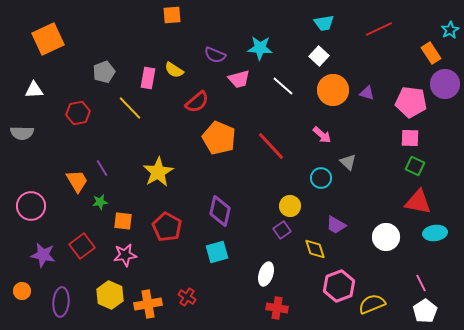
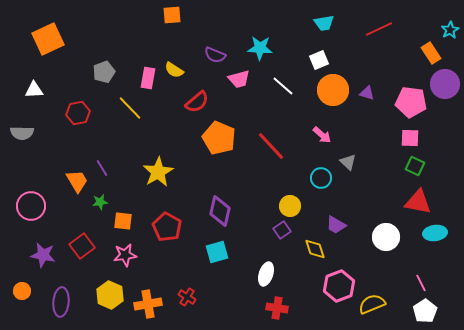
white square at (319, 56): moved 4 px down; rotated 24 degrees clockwise
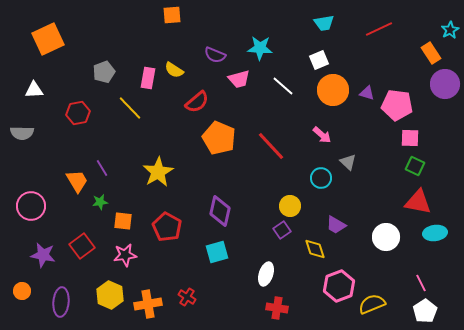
pink pentagon at (411, 102): moved 14 px left, 3 px down
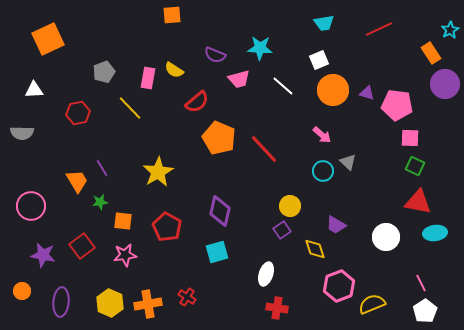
red line at (271, 146): moved 7 px left, 3 px down
cyan circle at (321, 178): moved 2 px right, 7 px up
yellow hexagon at (110, 295): moved 8 px down
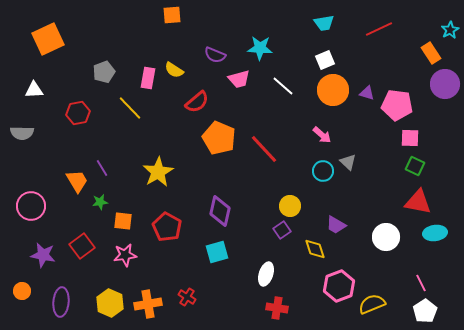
white square at (319, 60): moved 6 px right
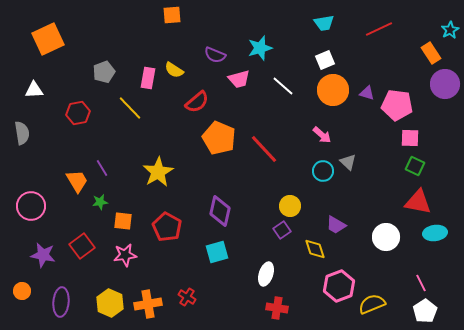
cyan star at (260, 48): rotated 20 degrees counterclockwise
gray semicircle at (22, 133): rotated 100 degrees counterclockwise
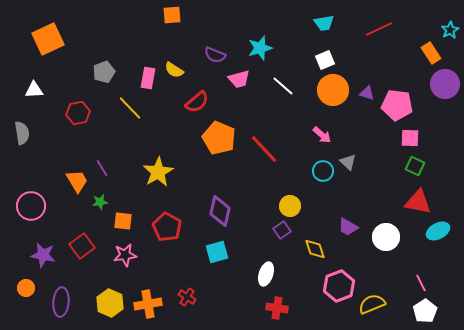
purple trapezoid at (336, 225): moved 12 px right, 2 px down
cyan ellipse at (435, 233): moved 3 px right, 2 px up; rotated 20 degrees counterclockwise
orange circle at (22, 291): moved 4 px right, 3 px up
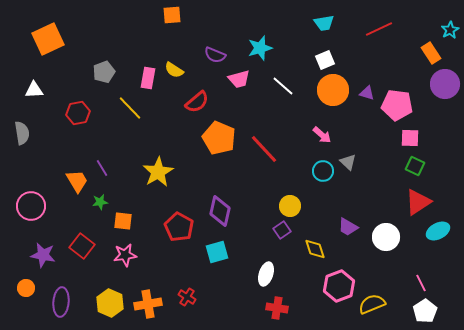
red triangle at (418, 202): rotated 44 degrees counterclockwise
red pentagon at (167, 227): moved 12 px right
red square at (82, 246): rotated 15 degrees counterclockwise
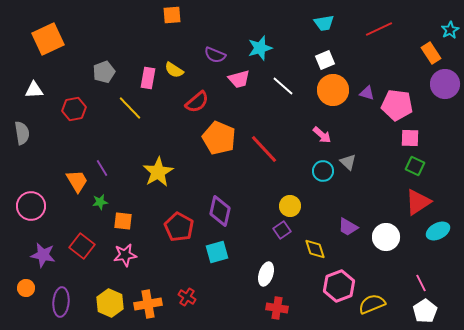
red hexagon at (78, 113): moved 4 px left, 4 px up
